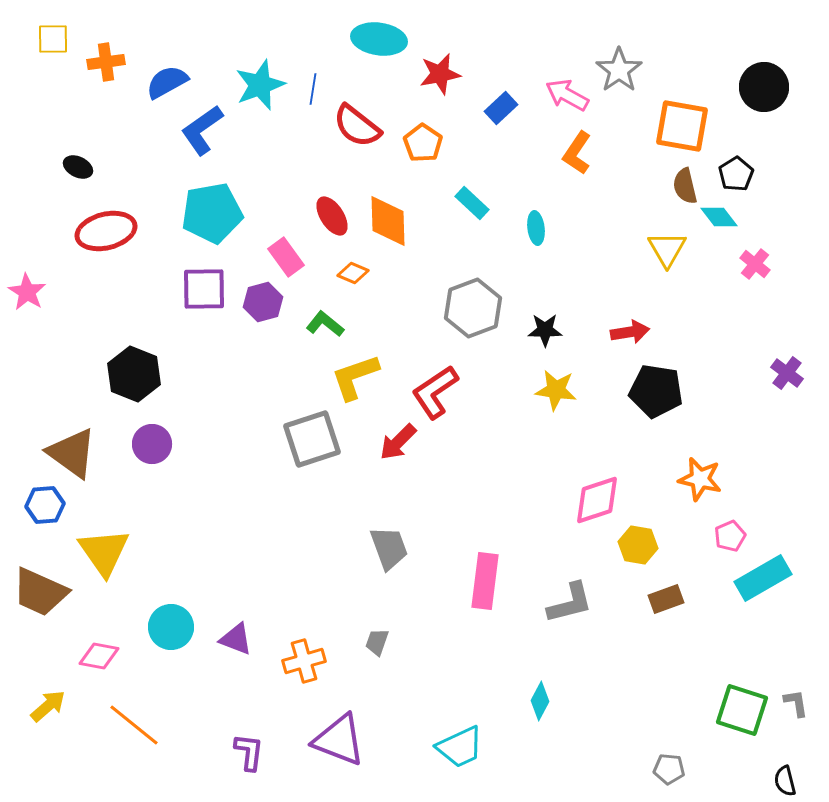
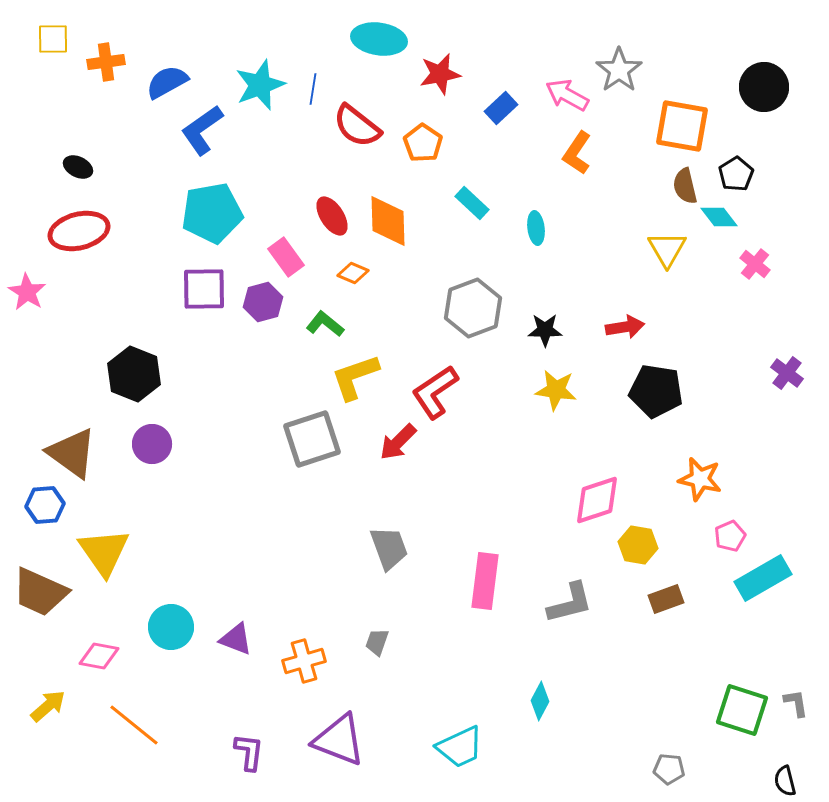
red ellipse at (106, 231): moved 27 px left
red arrow at (630, 332): moved 5 px left, 5 px up
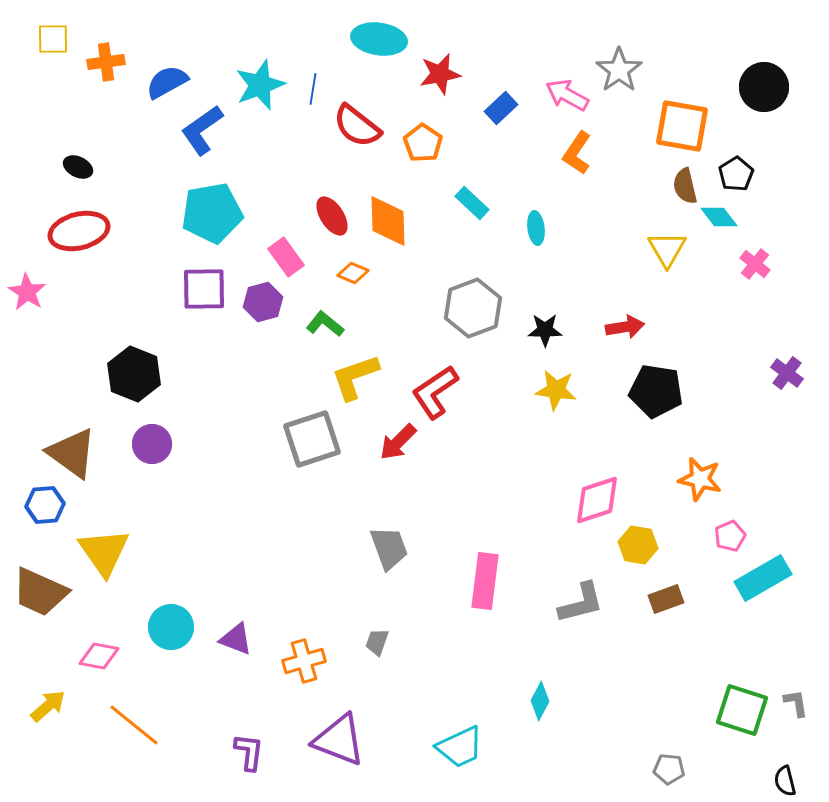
gray L-shape at (570, 603): moved 11 px right
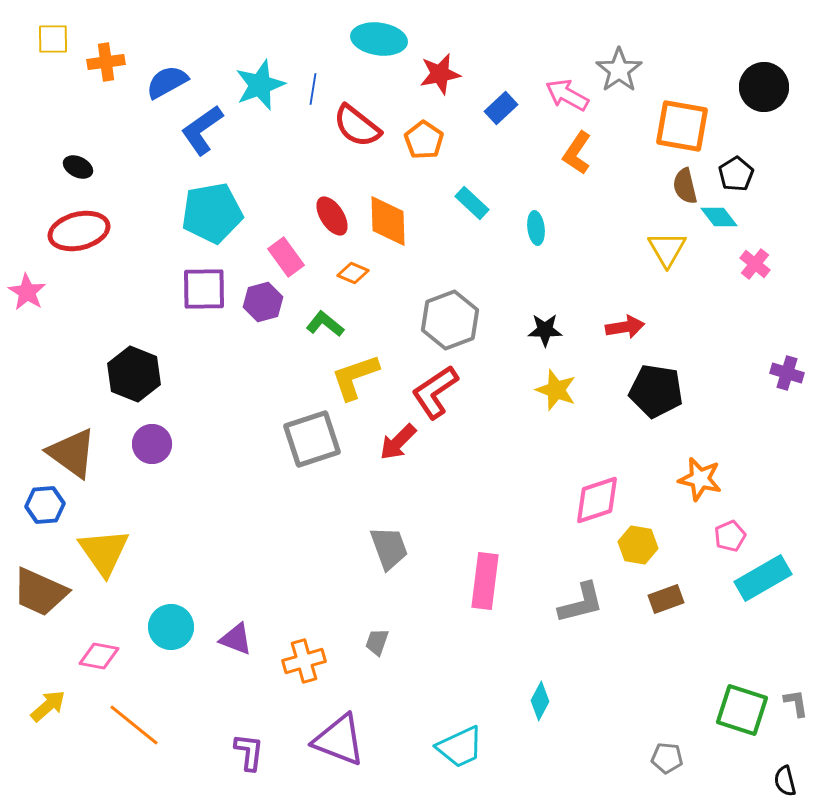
orange pentagon at (423, 143): moved 1 px right, 3 px up
gray hexagon at (473, 308): moved 23 px left, 12 px down
purple cross at (787, 373): rotated 20 degrees counterclockwise
yellow star at (556, 390): rotated 12 degrees clockwise
gray pentagon at (669, 769): moved 2 px left, 11 px up
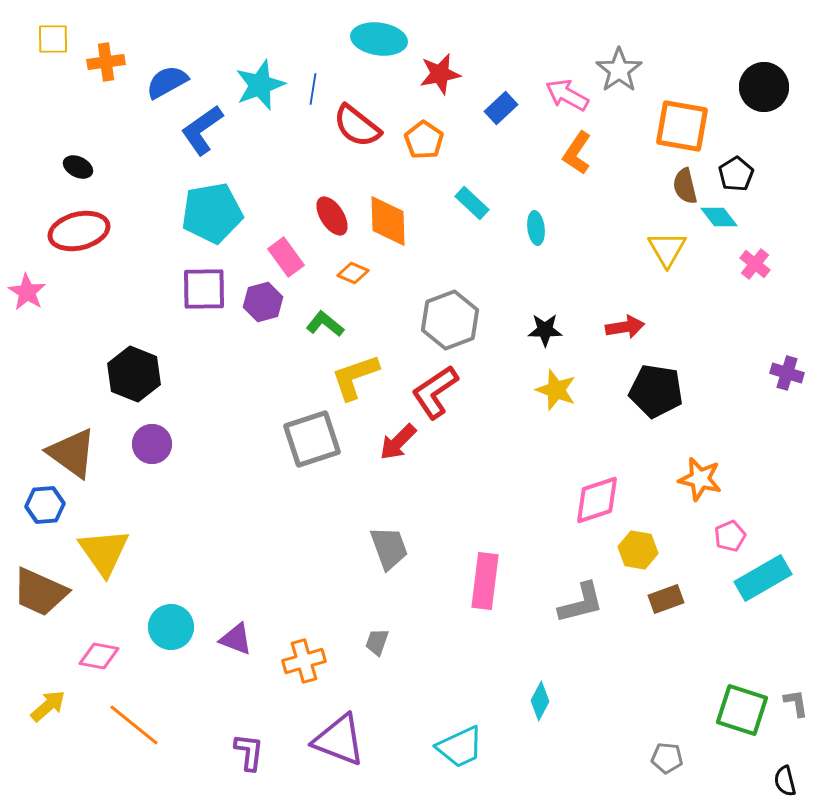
yellow hexagon at (638, 545): moved 5 px down
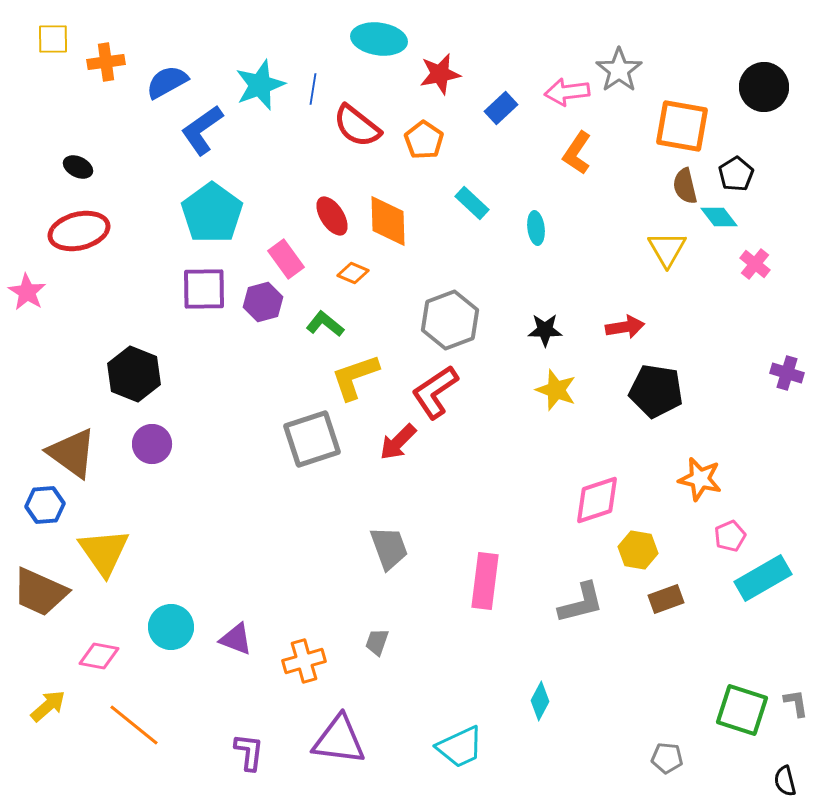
pink arrow at (567, 95): moved 3 px up; rotated 36 degrees counterclockwise
cyan pentagon at (212, 213): rotated 26 degrees counterclockwise
pink rectangle at (286, 257): moved 2 px down
purple triangle at (339, 740): rotated 14 degrees counterclockwise
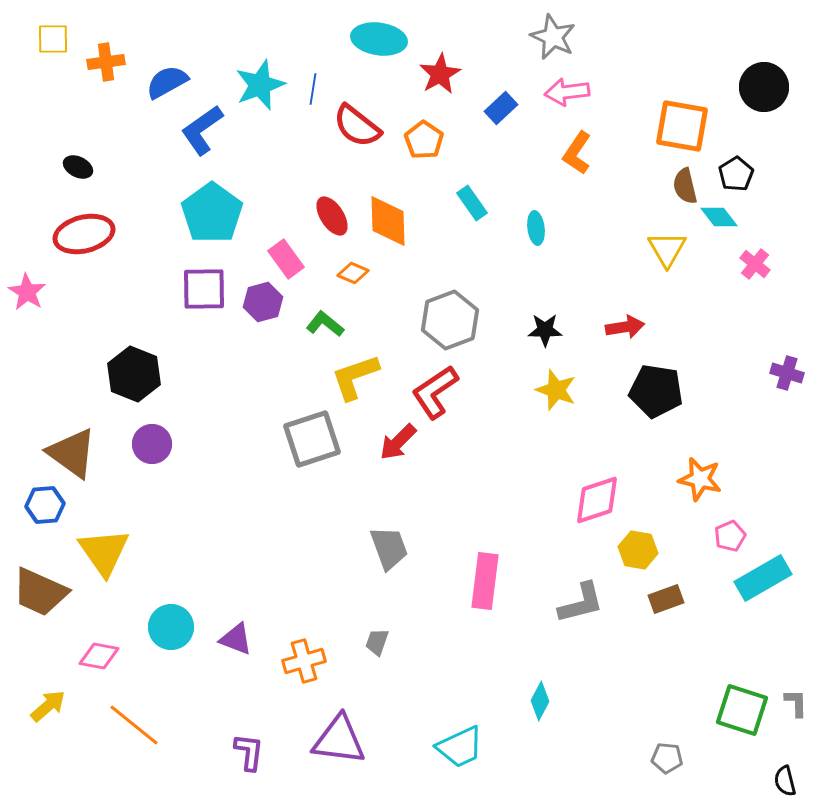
gray star at (619, 70): moved 66 px left, 33 px up; rotated 12 degrees counterclockwise
red star at (440, 74): rotated 18 degrees counterclockwise
cyan rectangle at (472, 203): rotated 12 degrees clockwise
red ellipse at (79, 231): moved 5 px right, 3 px down
gray L-shape at (796, 703): rotated 8 degrees clockwise
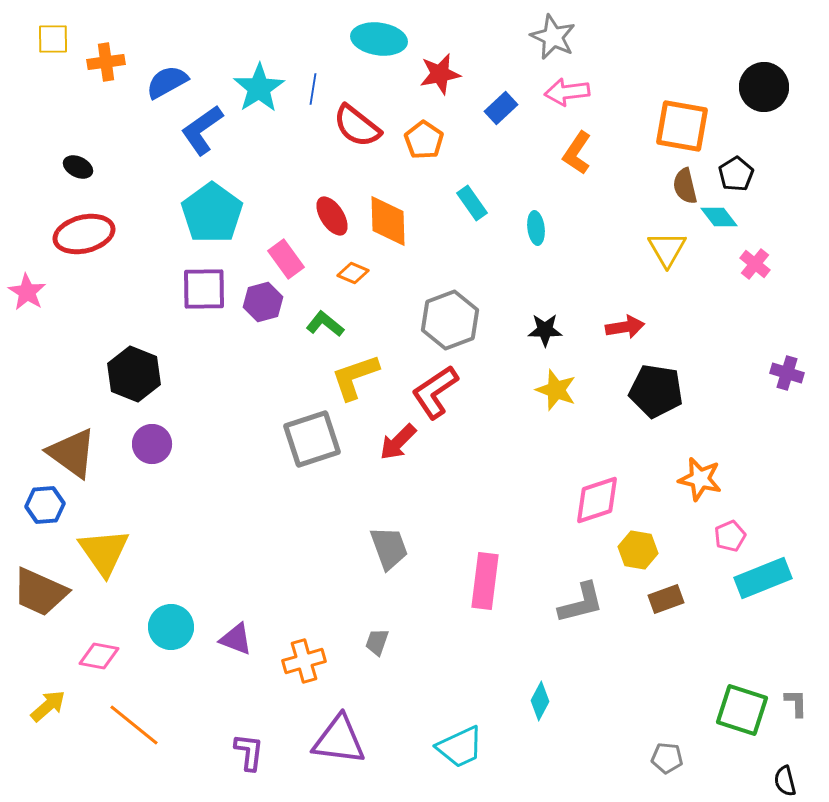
red star at (440, 74): rotated 18 degrees clockwise
cyan star at (260, 85): moved 1 px left, 3 px down; rotated 12 degrees counterclockwise
cyan rectangle at (763, 578): rotated 8 degrees clockwise
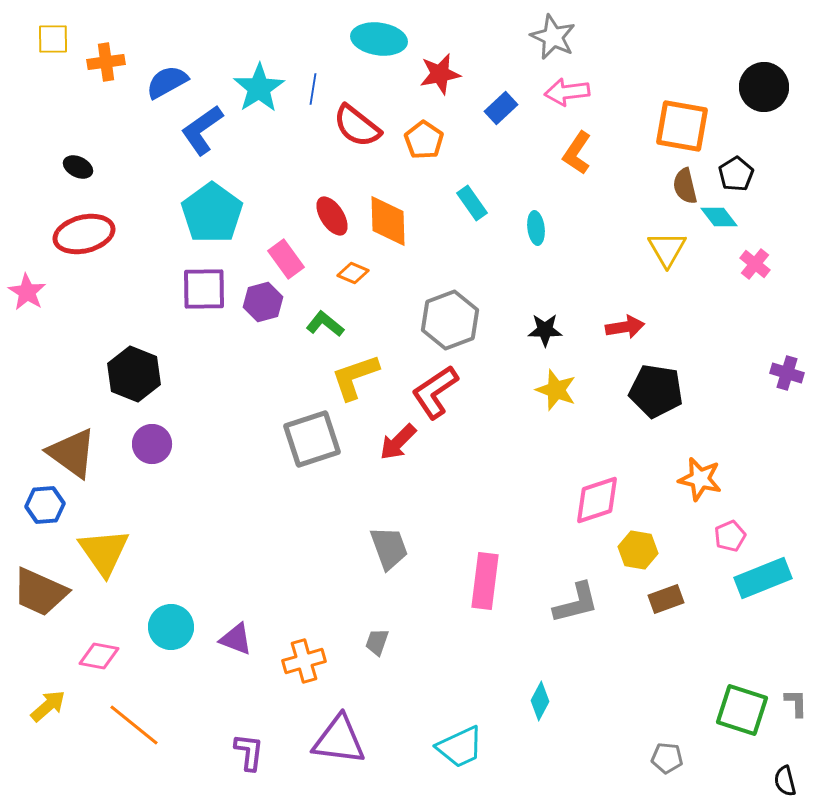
gray L-shape at (581, 603): moved 5 px left
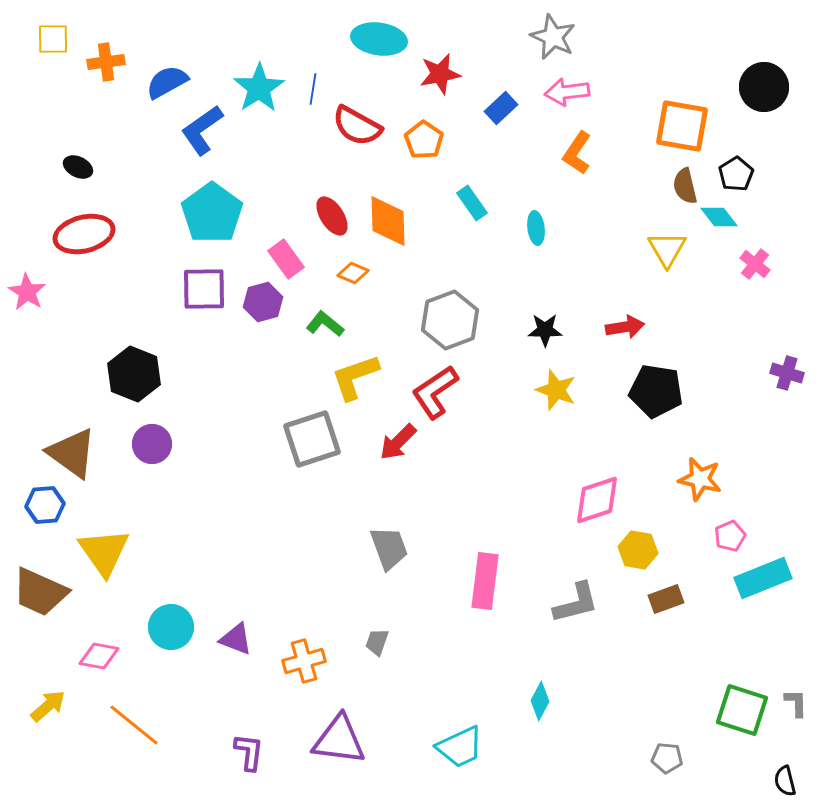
red semicircle at (357, 126): rotated 9 degrees counterclockwise
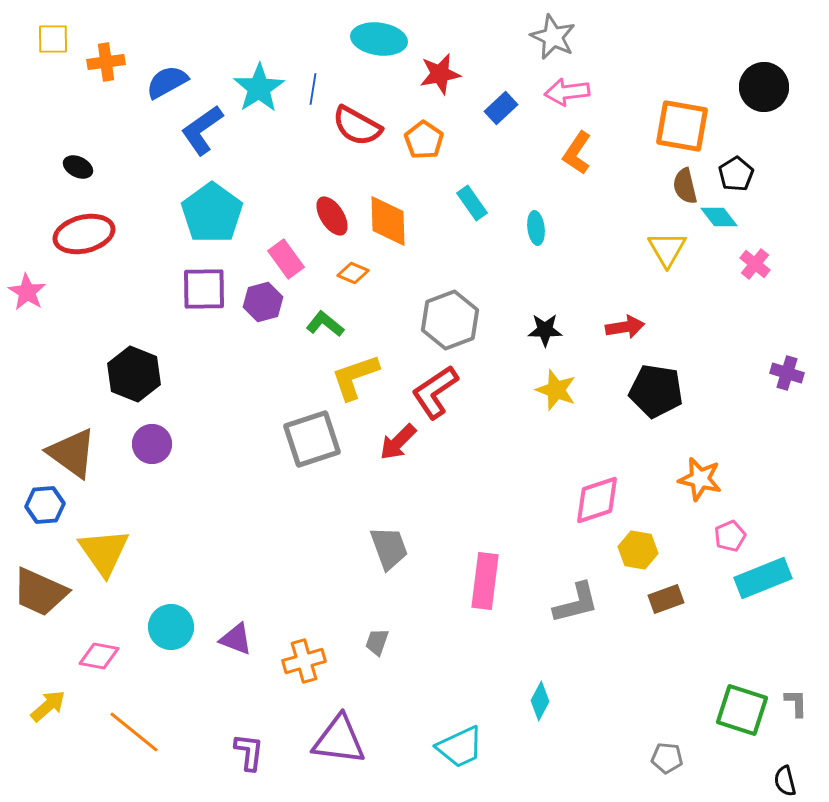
orange line at (134, 725): moved 7 px down
